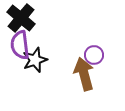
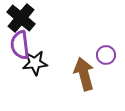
purple circle: moved 12 px right
black star: moved 3 px down; rotated 15 degrees clockwise
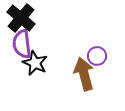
purple semicircle: moved 2 px right, 1 px up
purple circle: moved 9 px left, 1 px down
black star: rotated 30 degrees clockwise
